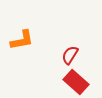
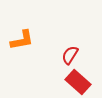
red rectangle: moved 2 px right
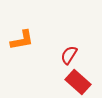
red semicircle: moved 1 px left
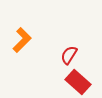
orange L-shape: rotated 35 degrees counterclockwise
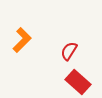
red semicircle: moved 4 px up
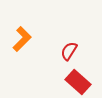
orange L-shape: moved 1 px up
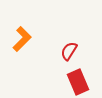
red rectangle: rotated 25 degrees clockwise
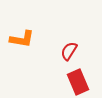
orange L-shape: rotated 55 degrees clockwise
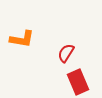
red semicircle: moved 3 px left, 2 px down
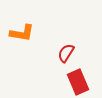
orange L-shape: moved 6 px up
